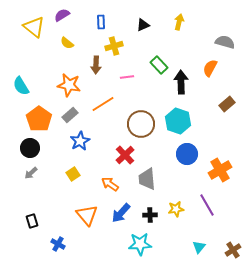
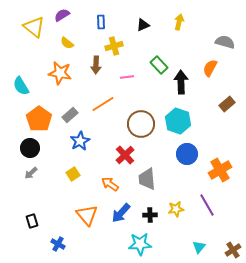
orange star: moved 9 px left, 12 px up
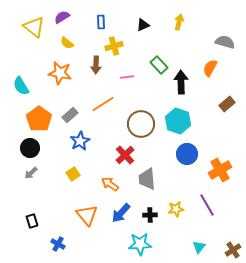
purple semicircle: moved 2 px down
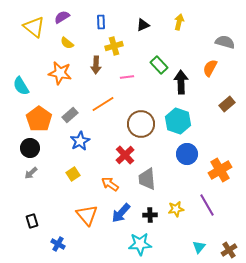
brown cross: moved 4 px left
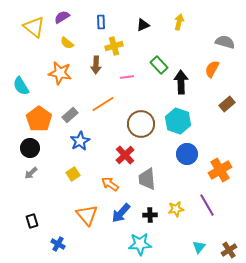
orange semicircle: moved 2 px right, 1 px down
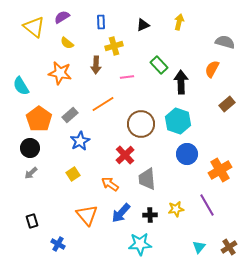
brown cross: moved 3 px up
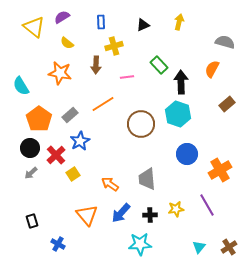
cyan hexagon: moved 7 px up
red cross: moved 69 px left
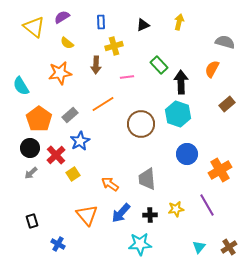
orange star: rotated 20 degrees counterclockwise
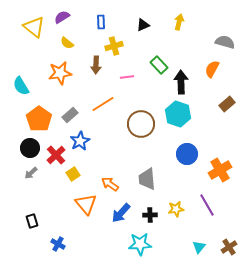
orange triangle: moved 1 px left, 11 px up
